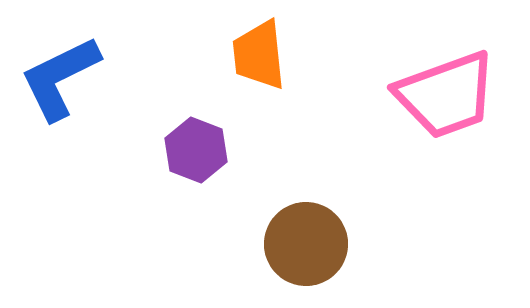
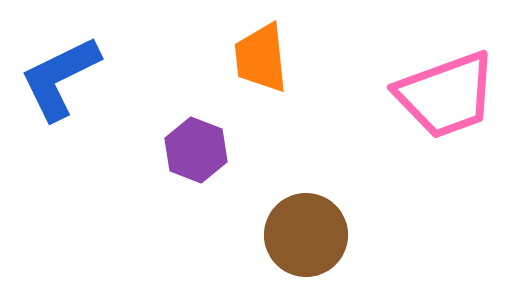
orange trapezoid: moved 2 px right, 3 px down
brown circle: moved 9 px up
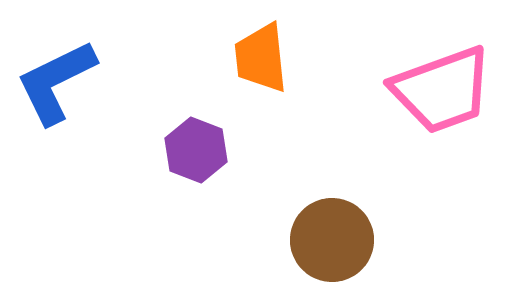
blue L-shape: moved 4 px left, 4 px down
pink trapezoid: moved 4 px left, 5 px up
brown circle: moved 26 px right, 5 px down
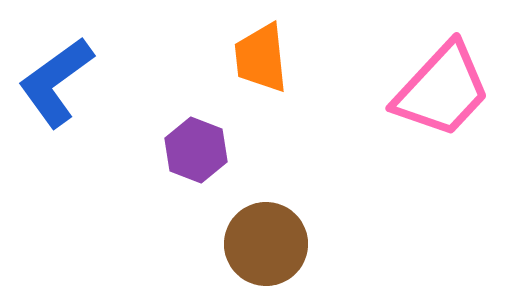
blue L-shape: rotated 10 degrees counterclockwise
pink trapezoid: rotated 27 degrees counterclockwise
brown circle: moved 66 px left, 4 px down
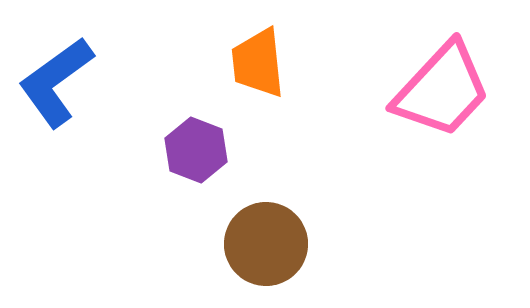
orange trapezoid: moved 3 px left, 5 px down
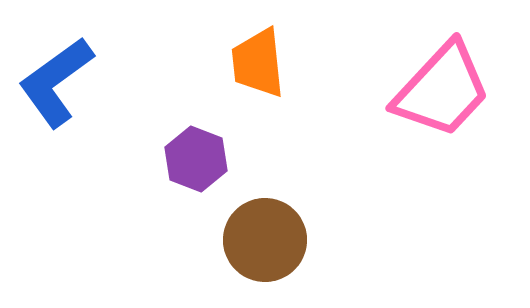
purple hexagon: moved 9 px down
brown circle: moved 1 px left, 4 px up
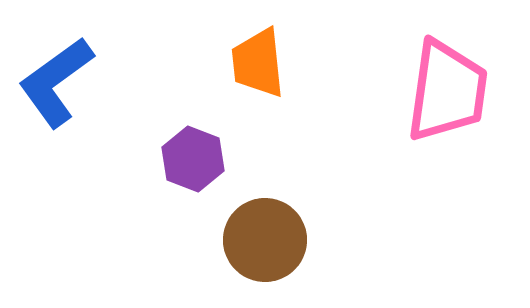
pink trapezoid: moved 5 px right, 1 px down; rotated 35 degrees counterclockwise
purple hexagon: moved 3 px left
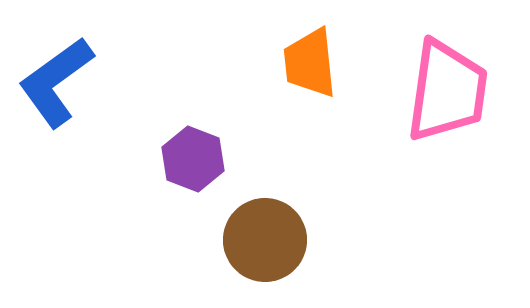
orange trapezoid: moved 52 px right
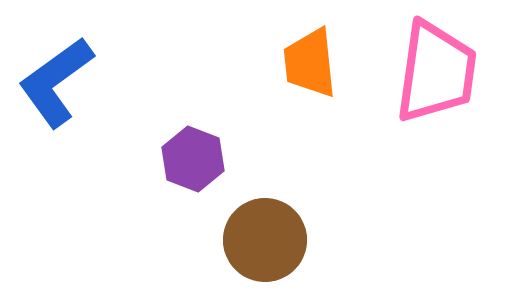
pink trapezoid: moved 11 px left, 19 px up
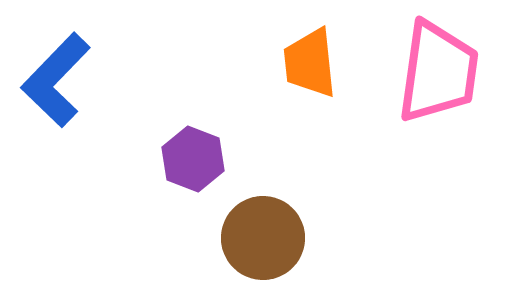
pink trapezoid: moved 2 px right
blue L-shape: moved 2 px up; rotated 10 degrees counterclockwise
brown circle: moved 2 px left, 2 px up
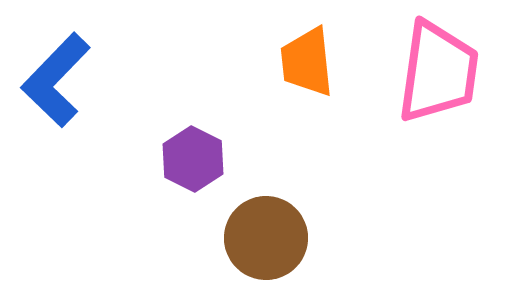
orange trapezoid: moved 3 px left, 1 px up
purple hexagon: rotated 6 degrees clockwise
brown circle: moved 3 px right
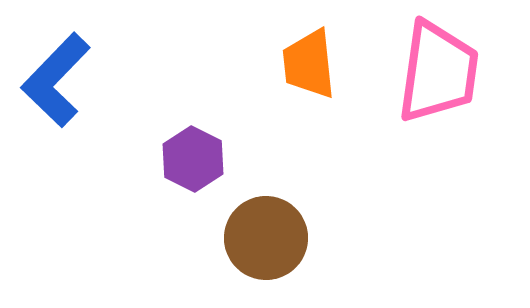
orange trapezoid: moved 2 px right, 2 px down
